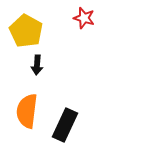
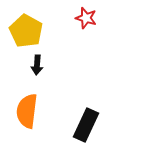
red star: moved 2 px right
black rectangle: moved 21 px right
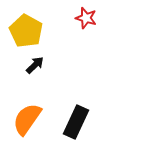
black arrow: moved 2 px left; rotated 138 degrees counterclockwise
orange semicircle: moved 8 px down; rotated 28 degrees clockwise
black rectangle: moved 10 px left, 3 px up
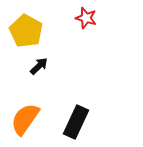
black arrow: moved 4 px right, 1 px down
orange semicircle: moved 2 px left
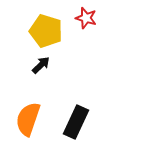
yellow pentagon: moved 20 px right; rotated 12 degrees counterclockwise
black arrow: moved 2 px right, 1 px up
orange semicircle: moved 3 px right; rotated 16 degrees counterclockwise
